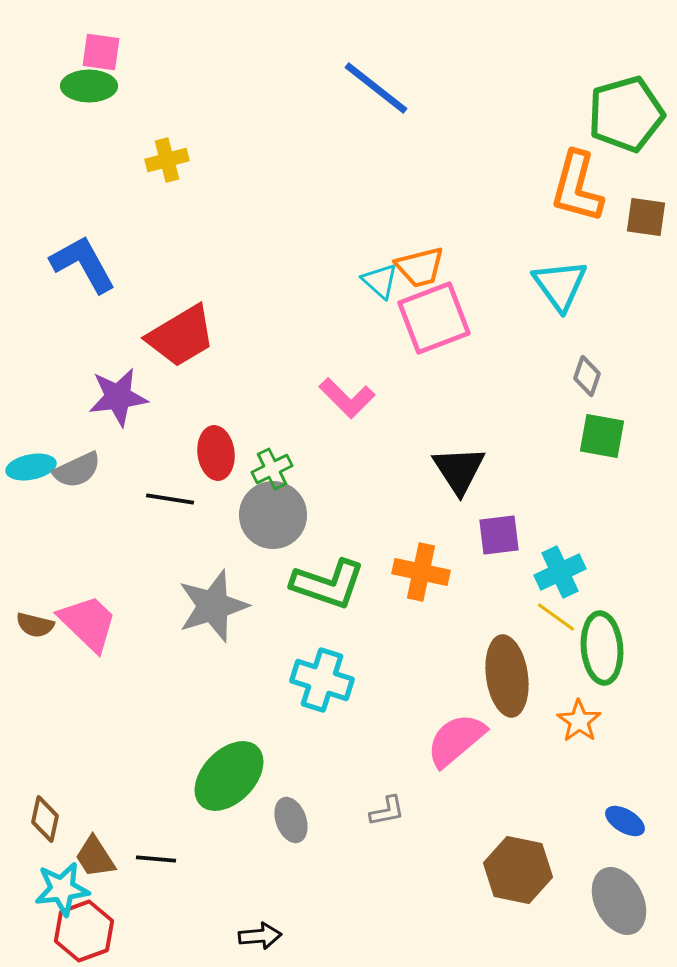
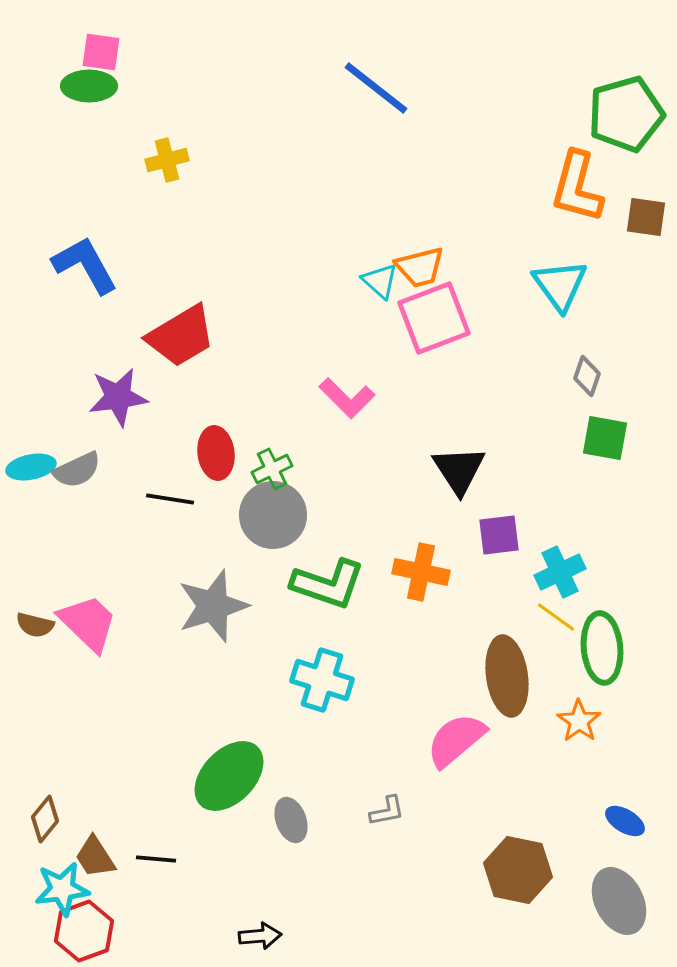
blue L-shape at (83, 264): moved 2 px right, 1 px down
green square at (602, 436): moved 3 px right, 2 px down
brown diamond at (45, 819): rotated 27 degrees clockwise
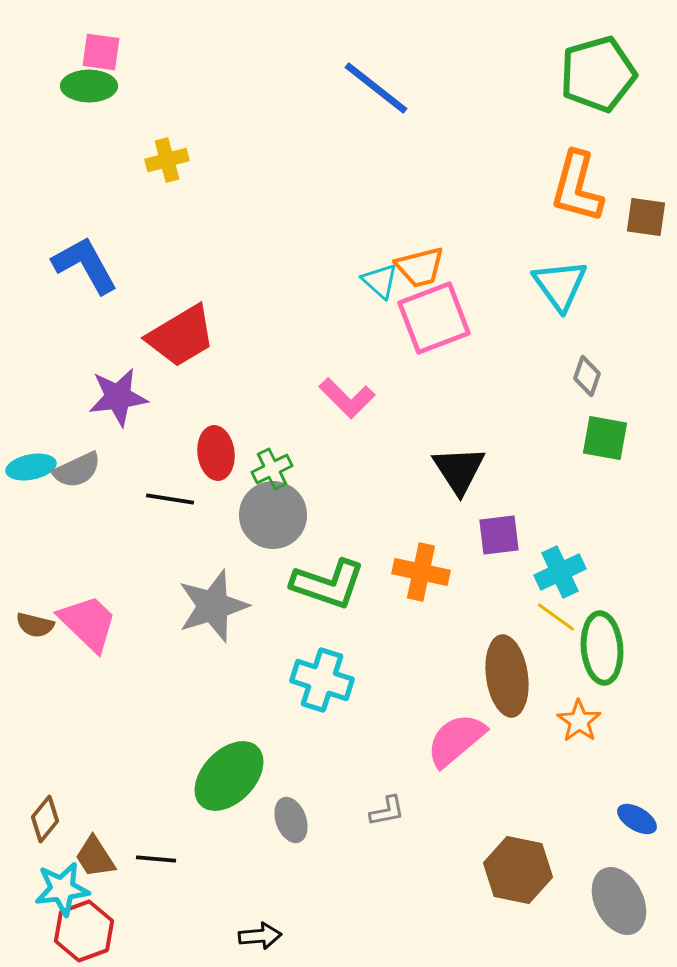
green pentagon at (626, 114): moved 28 px left, 40 px up
blue ellipse at (625, 821): moved 12 px right, 2 px up
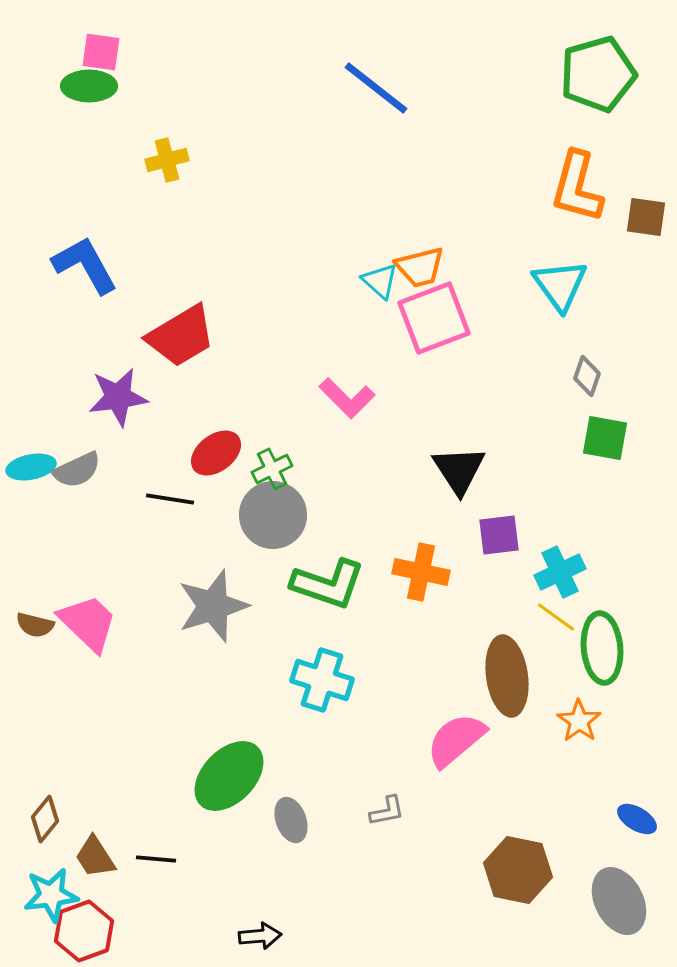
red ellipse at (216, 453): rotated 60 degrees clockwise
cyan star at (62, 889): moved 11 px left, 6 px down
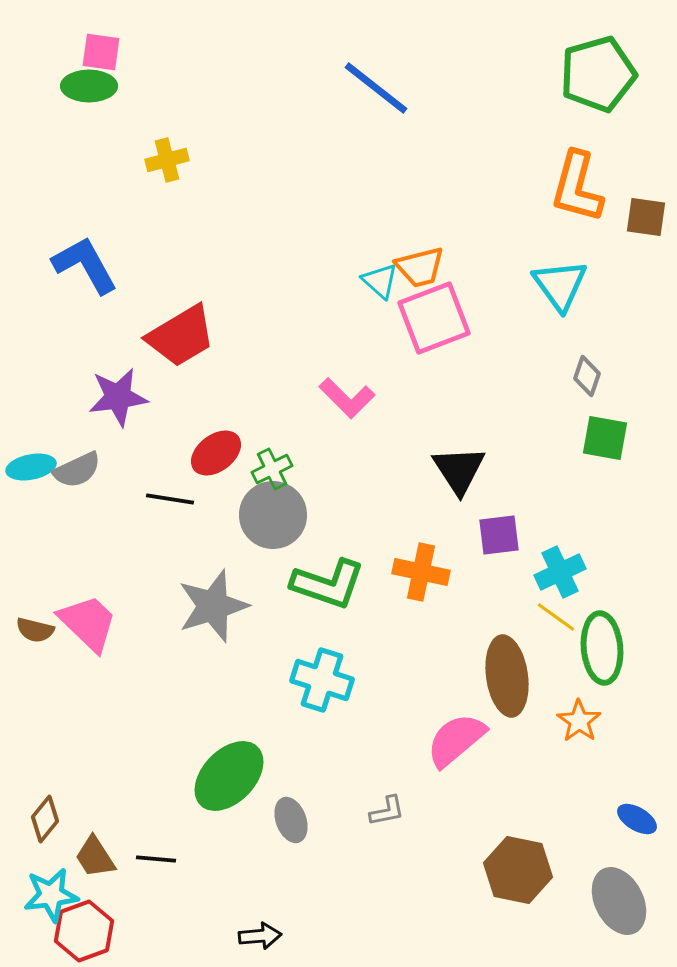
brown semicircle at (35, 625): moved 5 px down
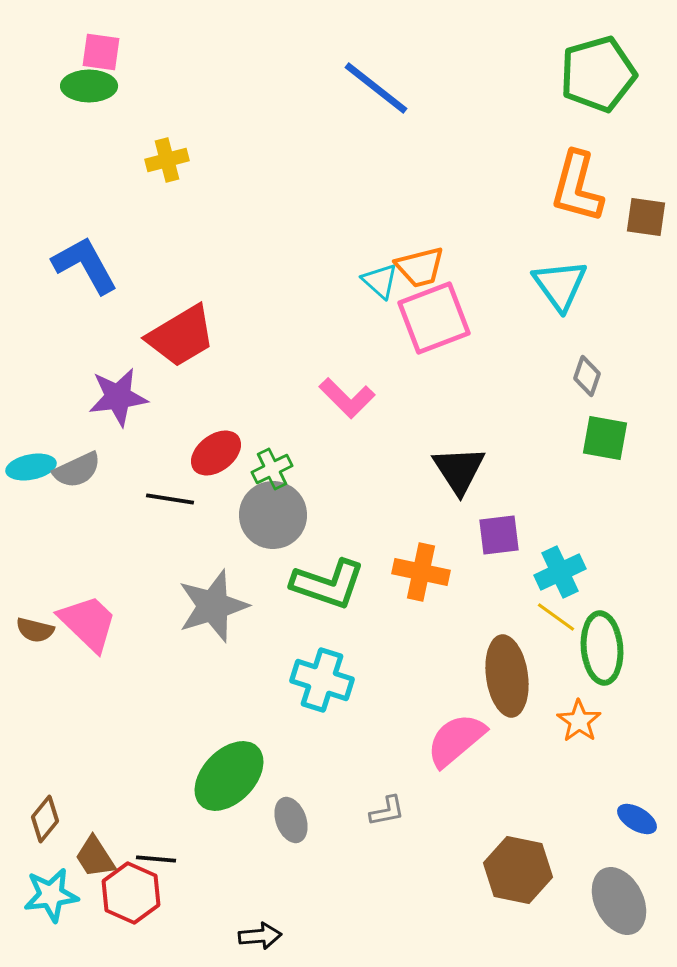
red hexagon at (84, 931): moved 47 px right, 38 px up; rotated 16 degrees counterclockwise
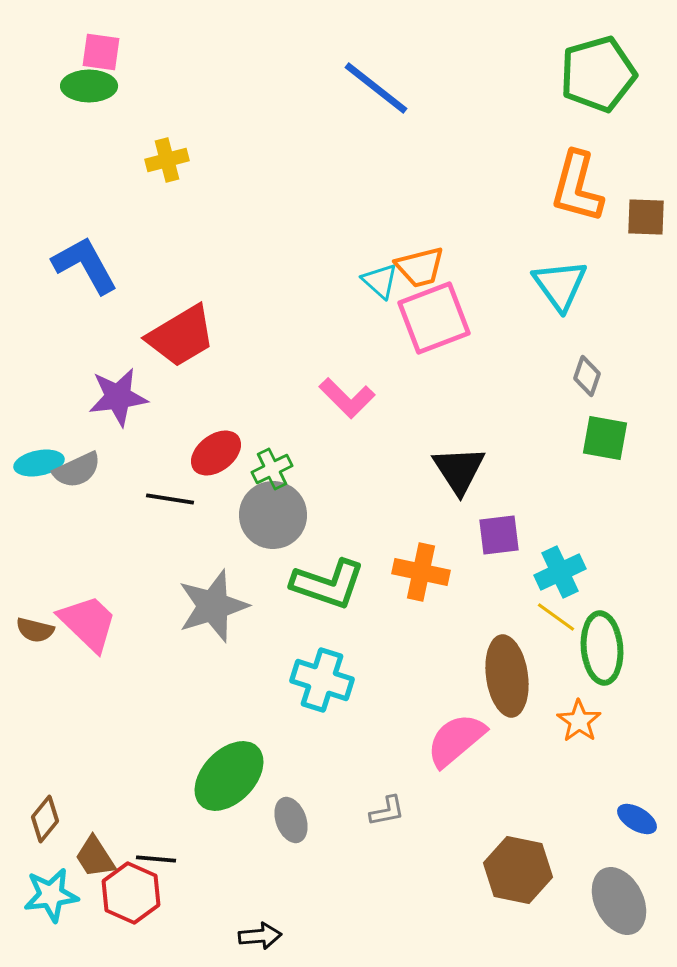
brown square at (646, 217): rotated 6 degrees counterclockwise
cyan ellipse at (31, 467): moved 8 px right, 4 px up
